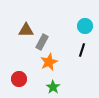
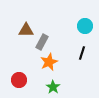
black line: moved 3 px down
red circle: moved 1 px down
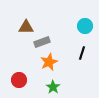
brown triangle: moved 3 px up
gray rectangle: rotated 42 degrees clockwise
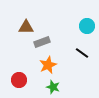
cyan circle: moved 2 px right
black line: rotated 72 degrees counterclockwise
orange star: moved 1 px left, 3 px down
green star: rotated 16 degrees counterclockwise
